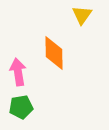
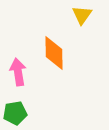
green pentagon: moved 6 px left, 6 px down
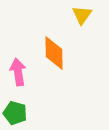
green pentagon: rotated 25 degrees clockwise
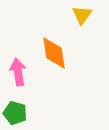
orange diamond: rotated 8 degrees counterclockwise
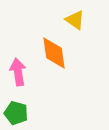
yellow triangle: moved 7 px left, 5 px down; rotated 30 degrees counterclockwise
green pentagon: moved 1 px right
